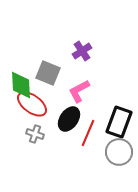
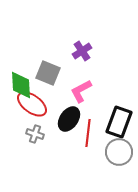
pink L-shape: moved 2 px right
red line: rotated 16 degrees counterclockwise
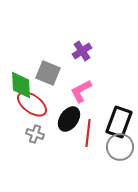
gray circle: moved 1 px right, 5 px up
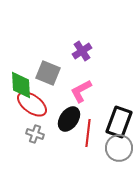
gray circle: moved 1 px left, 1 px down
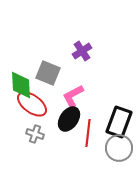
pink L-shape: moved 8 px left, 5 px down
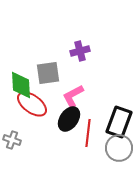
purple cross: moved 2 px left; rotated 18 degrees clockwise
gray square: rotated 30 degrees counterclockwise
gray cross: moved 23 px left, 6 px down
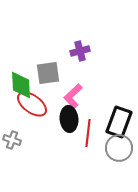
pink L-shape: rotated 15 degrees counterclockwise
black ellipse: rotated 40 degrees counterclockwise
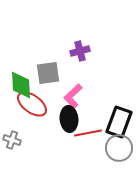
red line: rotated 72 degrees clockwise
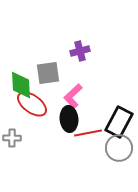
black rectangle: rotated 8 degrees clockwise
gray cross: moved 2 px up; rotated 18 degrees counterclockwise
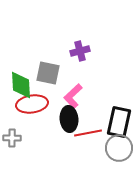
gray square: rotated 20 degrees clockwise
red ellipse: rotated 44 degrees counterclockwise
black rectangle: rotated 16 degrees counterclockwise
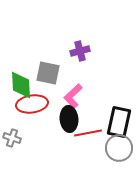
gray cross: rotated 18 degrees clockwise
